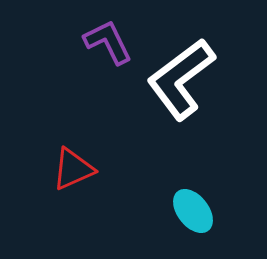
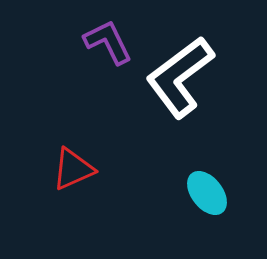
white L-shape: moved 1 px left, 2 px up
cyan ellipse: moved 14 px right, 18 px up
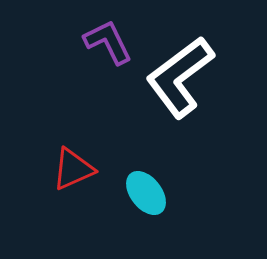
cyan ellipse: moved 61 px left
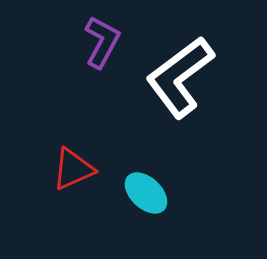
purple L-shape: moved 6 px left; rotated 54 degrees clockwise
cyan ellipse: rotated 9 degrees counterclockwise
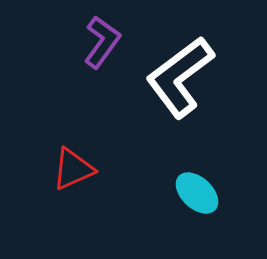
purple L-shape: rotated 8 degrees clockwise
cyan ellipse: moved 51 px right
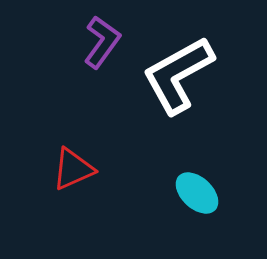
white L-shape: moved 2 px left, 2 px up; rotated 8 degrees clockwise
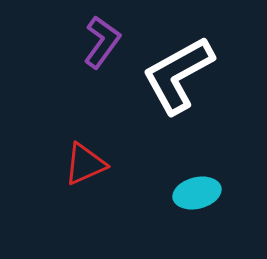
red triangle: moved 12 px right, 5 px up
cyan ellipse: rotated 57 degrees counterclockwise
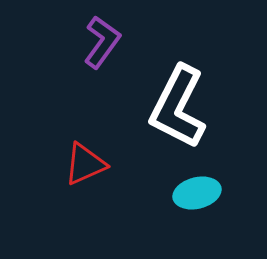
white L-shape: moved 32 px down; rotated 34 degrees counterclockwise
